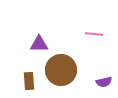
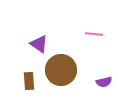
purple triangle: rotated 36 degrees clockwise
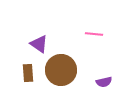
brown rectangle: moved 1 px left, 8 px up
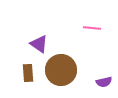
pink line: moved 2 px left, 6 px up
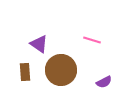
pink line: moved 12 px down; rotated 12 degrees clockwise
brown rectangle: moved 3 px left, 1 px up
purple semicircle: rotated 14 degrees counterclockwise
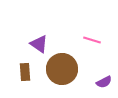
brown circle: moved 1 px right, 1 px up
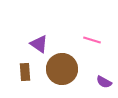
purple semicircle: rotated 56 degrees clockwise
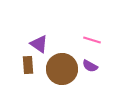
brown rectangle: moved 3 px right, 7 px up
purple semicircle: moved 14 px left, 16 px up
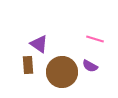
pink line: moved 3 px right, 1 px up
brown circle: moved 3 px down
